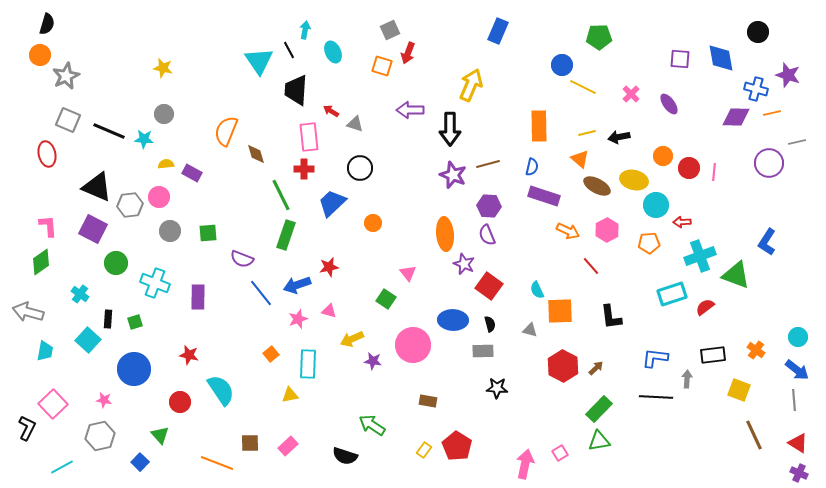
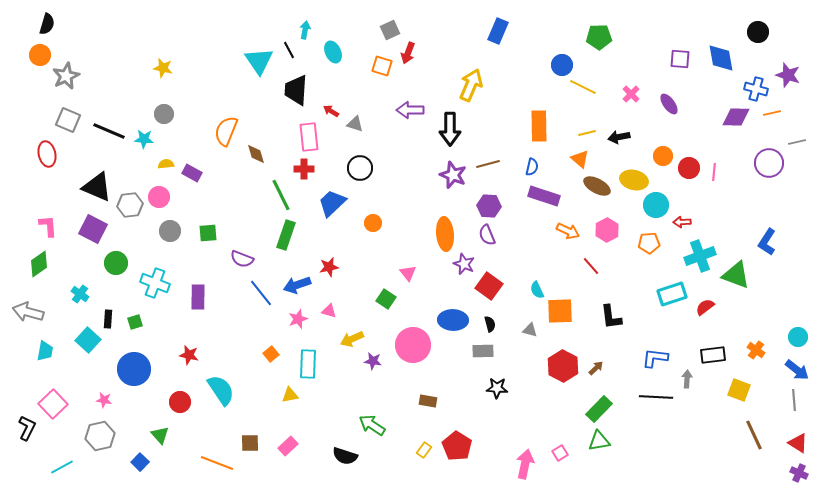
green diamond at (41, 262): moved 2 px left, 2 px down
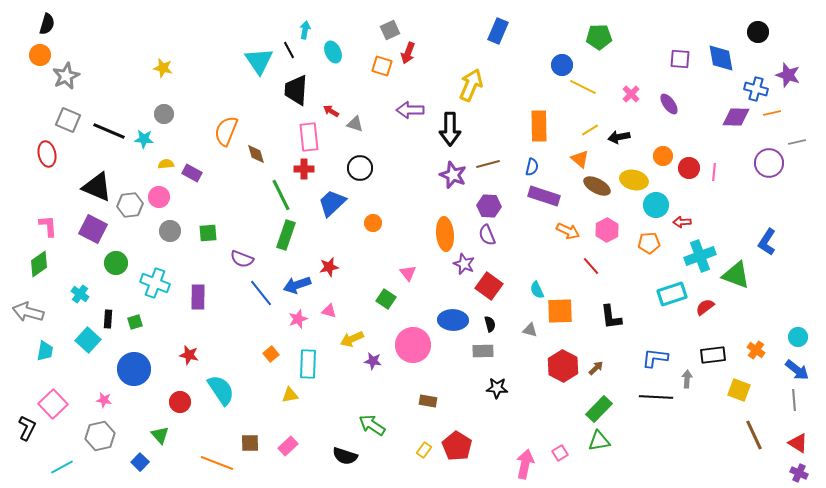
yellow line at (587, 133): moved 3 px right, 3 px up; rotated 18 degrees counterclockwise
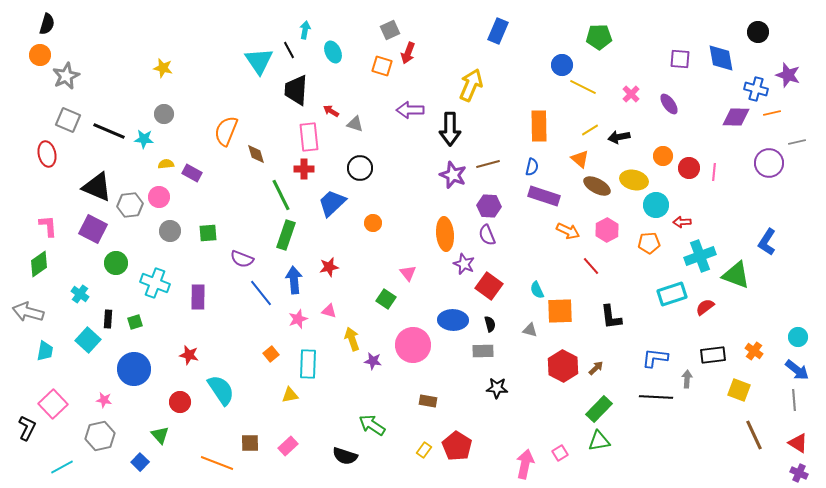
blue arrow at (297, 285): moved 3 px left, 5 px up; rotated 104 degrees clockwise
yellow arrow at (352, 339): rotated 95 degrees clockwise
orange cross at (756, 350): moved 2 px left, 1 px down
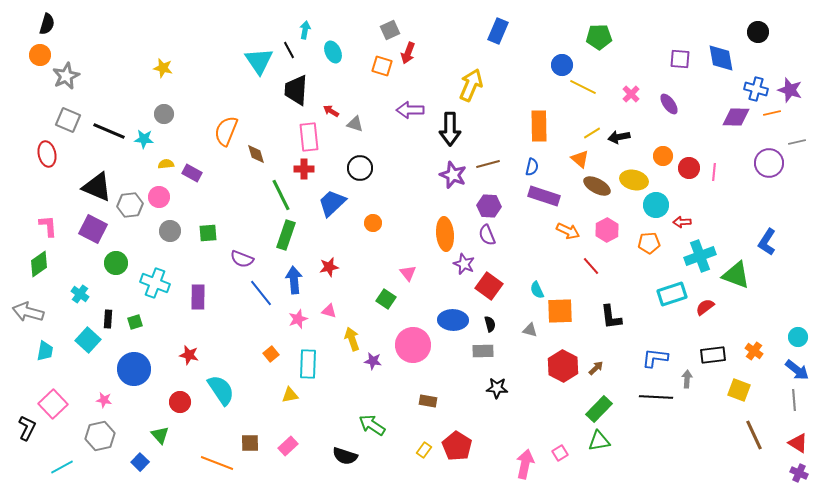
purple star at (788, 75): moved 2 px right, 15 px down
yellow line at (590, 130): moved 2 px right, 3 px down
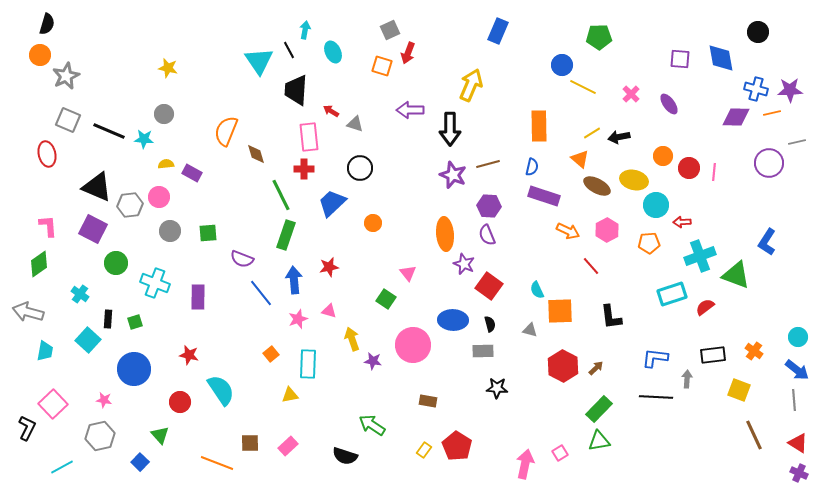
yellow star at (163, 68): moved 5 px right
purple star at (790, 90): rotated 20 degrees counterclockwise
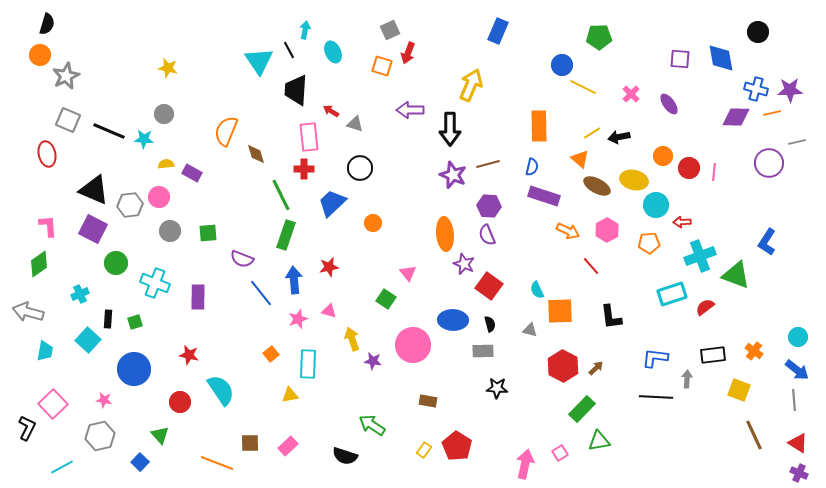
black triangle at (97, 187): moved 3 px left, 3 px down
cyan cross at (80, 294): rotated 30 degrees clockwise
green rectangle at (599, 409): moved 17 px left
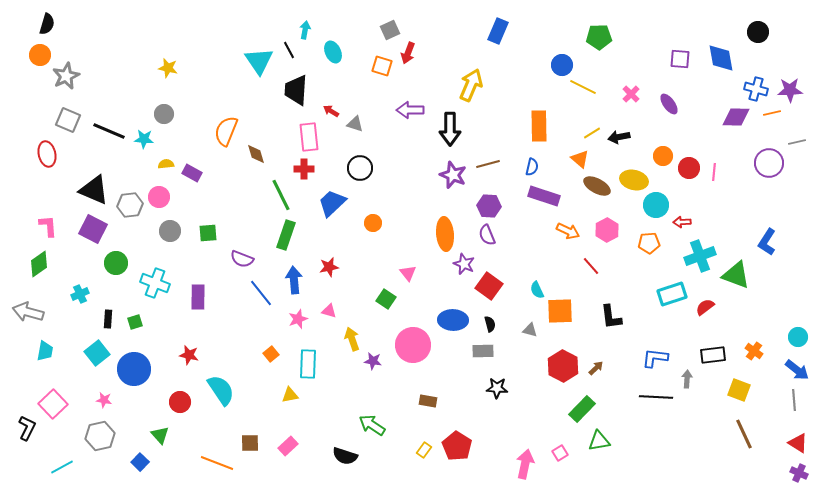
cyan square at (88, 340): moved 9 px right, 13 px down; rotated 10 degrees clockwise
brown line at (754, 435): moved 10 px left, 1 px up
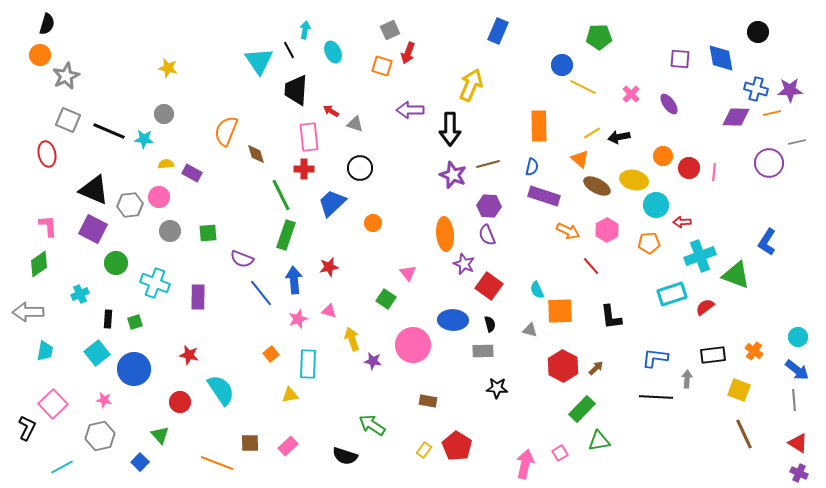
gray arrow at (28, 312): rotated 16 degrees counterclockwise
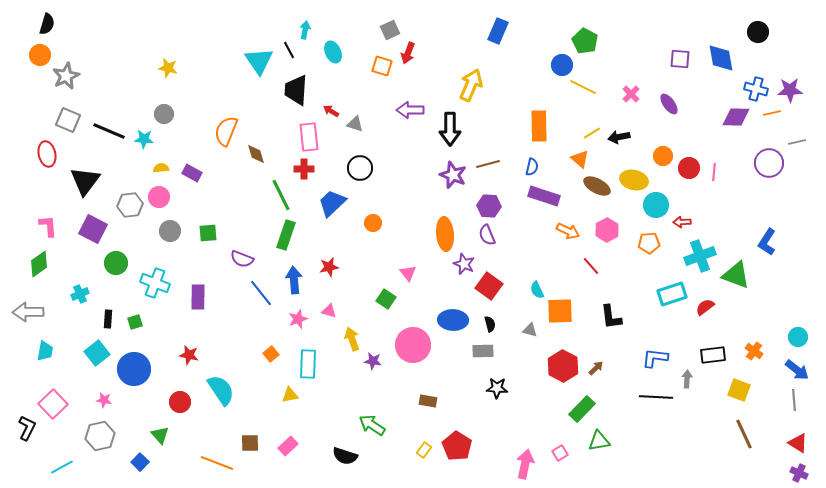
green pentagon at (599, 37): moved 14 px left, 4 px down; rotated 30 degrees clockwise
yellow semicircle at (166, 164): moved 5 px left, 4 px down
black triangle at (94, 190): moved 9 px left, 9 px up; rotated 44 degrees clockwise
